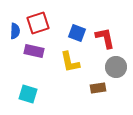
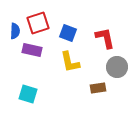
blue square: moved 9 px left
purple rectangle: moved 2 px left, 1 px up
gray circle: moved 1 px right
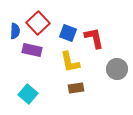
red square: rotated 25 degrees counterclockwise
red L-shape: moved 11 px left
gray circle: moved 2 px down
brown rectangle: moved 22 px left
cyan square: rotated 24 degrees clockwise
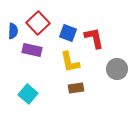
blue semicircle: moved 2 px left
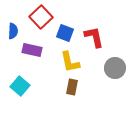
red square: moved 3 px right, 6 px up
blue square: moved 3 px left
red L-shape: moved 1 px up
gray circle: moved 2 px left, 1 px up
brown rectangle: moved 4 px left, 1 px up; rotated 70 degrees counterclockwise
cyan square: moved 8 px left, 8 px up
